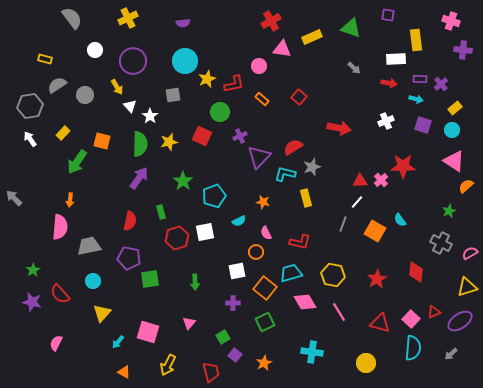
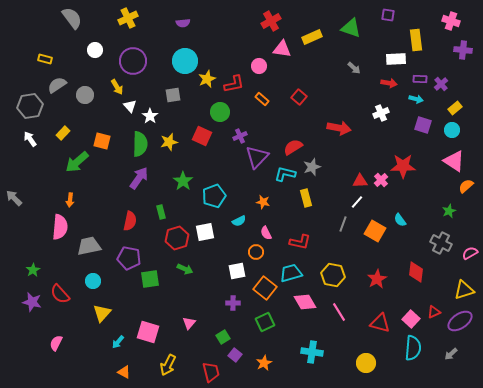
white cross at (386, 121): moved 5 px left, 8 px up
purple triangle at (259, 157): moved 2 px left
green arrow at (77, 162): rotated 15 degrees clockwise
green arrow at (195, 282): moved 10 px left, 13 px up; rotated 63 degrees counterclockwise
yellow triangle at (467, 287): moved 3 px left, 3 px down
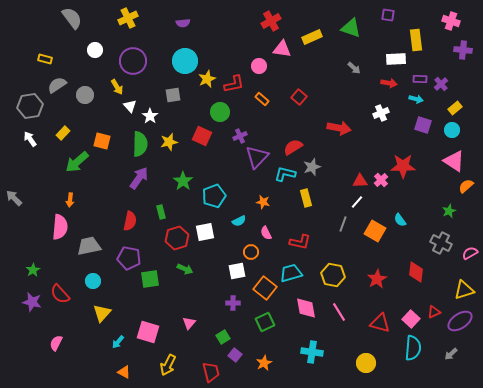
orange circle at (256, 252): moved 5 px left
pink diamond at (305, 302): moved 1 px right, 6 px down; rotated 20 degrees clockwise
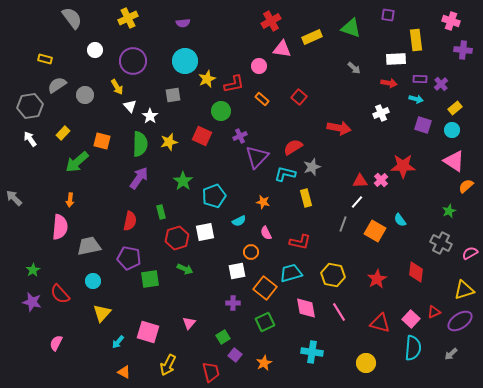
green circle at (220, 112): moved 1 px right, 1 px up
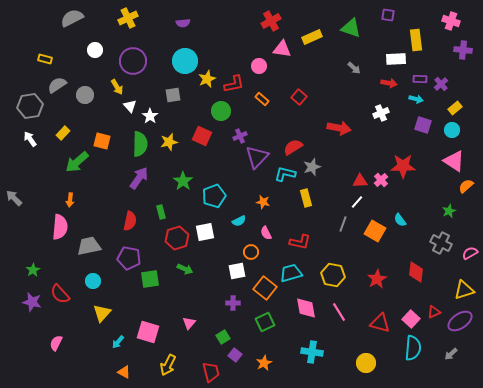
gray semicircle at (72, 18): rotated 80 degrees counterclockwise
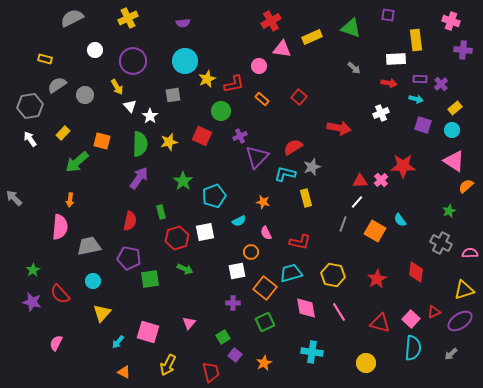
pink semicircle at (470, 253): rotated 28 degrees clockwise
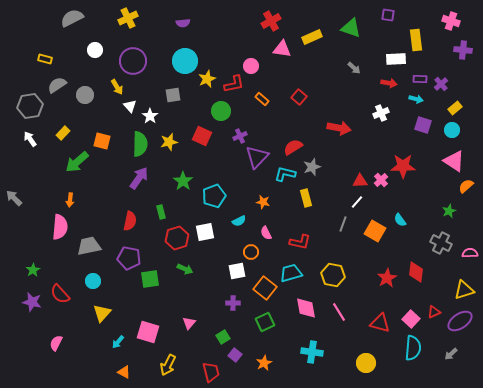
pink circle at (259, 66): moved 8 px left
red star at (377, 279): moved 10 px right, 1 px up
